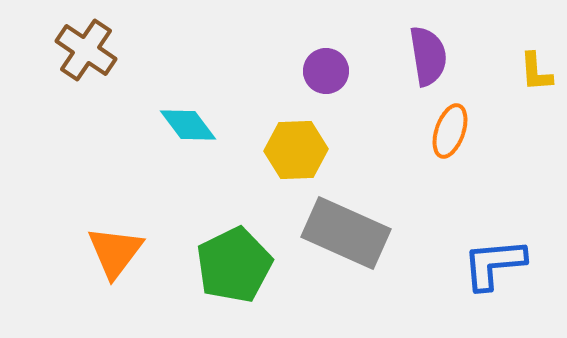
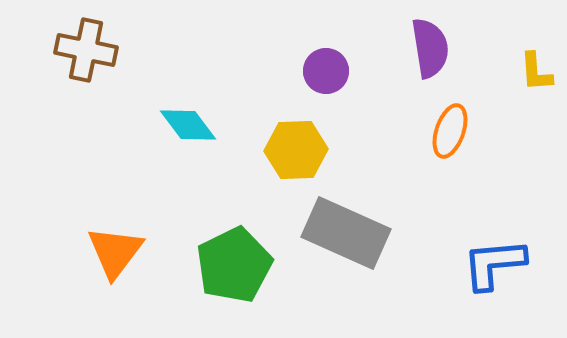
brown cross: rotated 22 degrees counterclockwise
purple semicircle: moved 2 px right, 8 px up
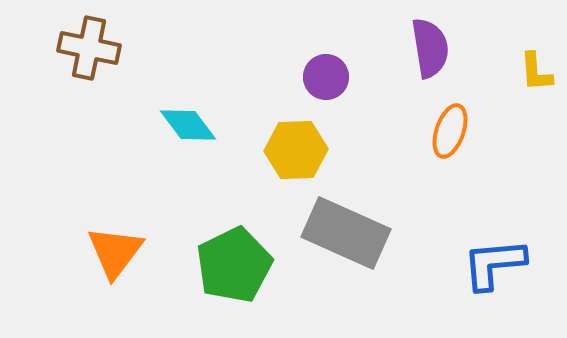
brown cross: moved 3 px right, 2 px up
purple circle: moved 6 px down
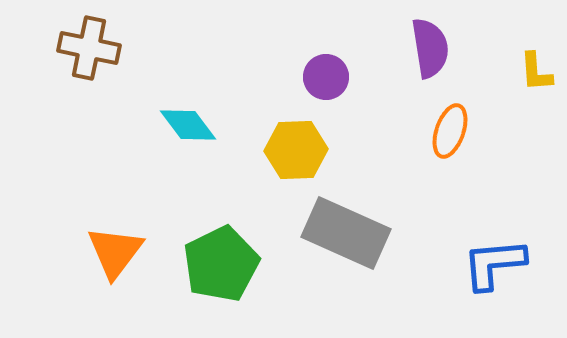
green pentagon: moved 13 px left, 1 px up
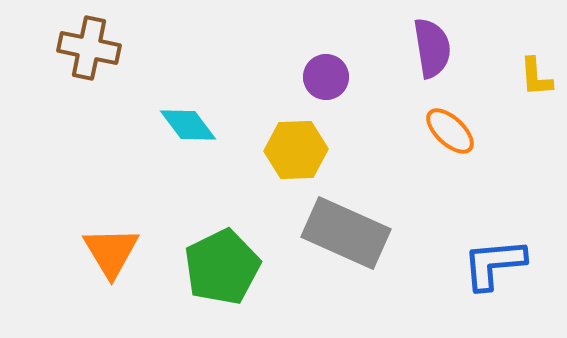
purple semicircle: moved 2 px right
yellow L-shape: moved 5 px down
orange ellipse: rotated 66 degrees counterclockwise
orange triangle: moved 4 px left; rotated 8 degrees counterclockwise
green pentagon: moved 1 px right, 3 px down
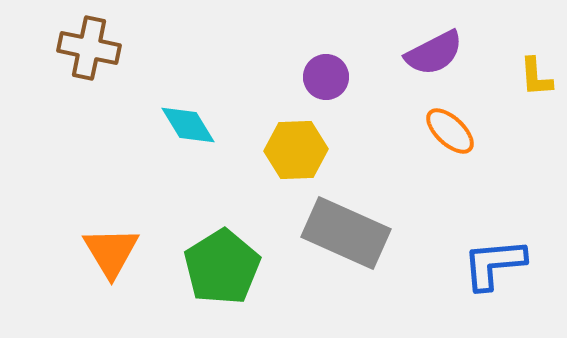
purple semicircle: moved 2 px right, 5 px down; rotated 72 degrees clockwise
cyan diamond: rotated 6 degrees clockwise
green pentagon: rotated 6 degrees counterclockwise
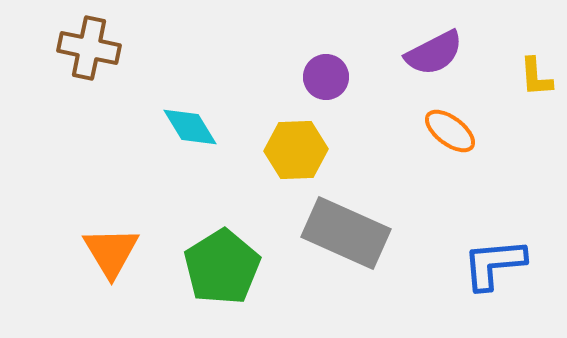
cyan diamond: moved 2 px right, 2 px down
orange ellipse: rotated 6 degrees counterclockwise
